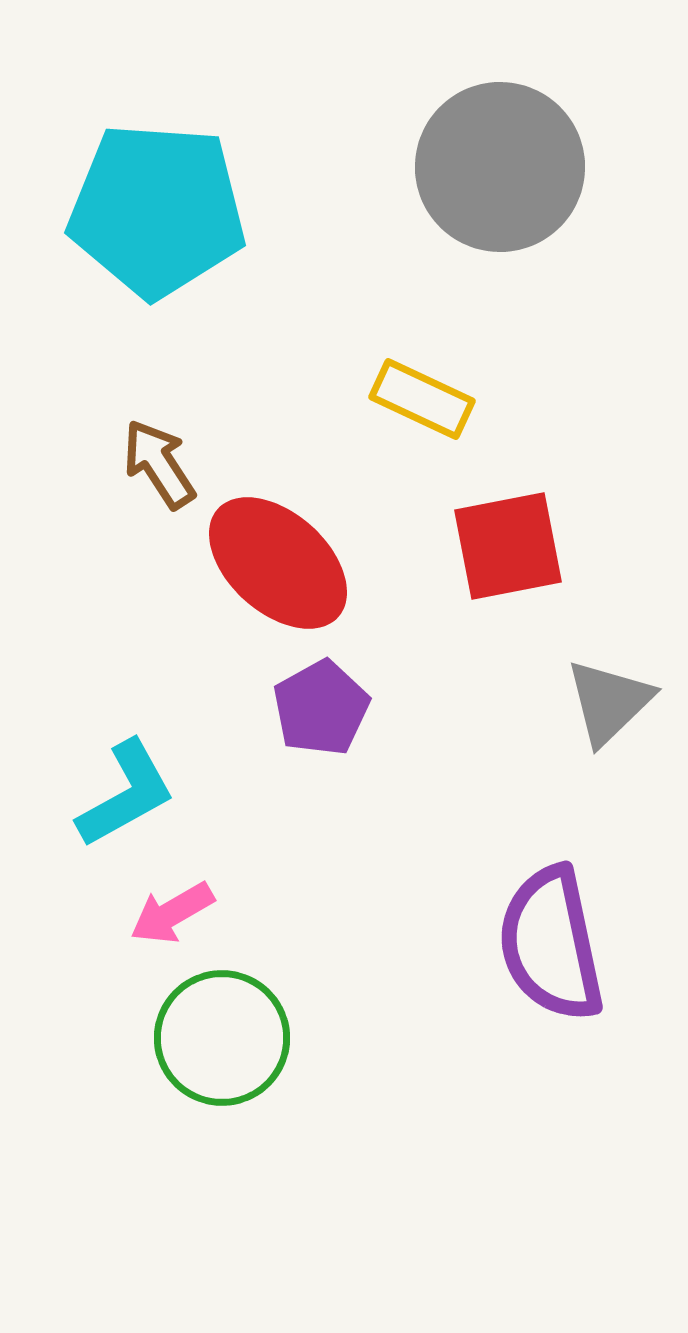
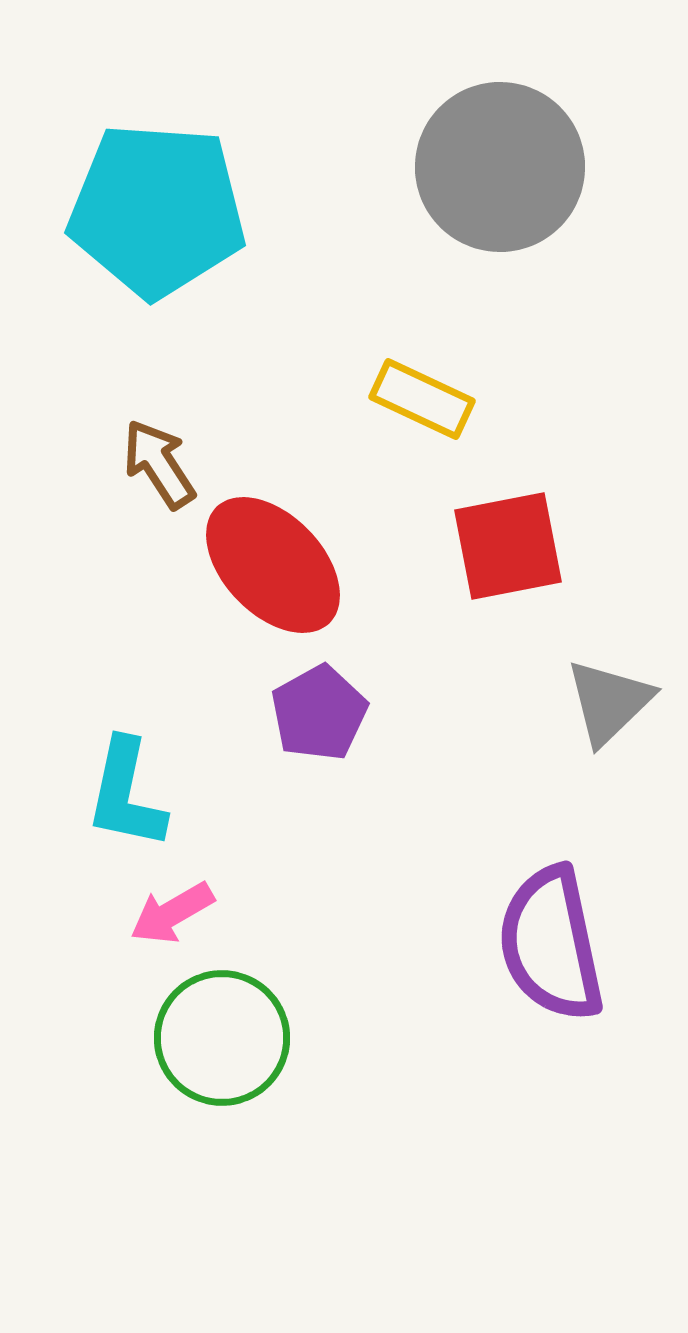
red ellipse: moved 5 px left, 2 px down; rotated 4 degrees clockwise
purple pentagon: moved 2 px left, 5 px down
cyan L-shape: rotated 131 degrees clockwise
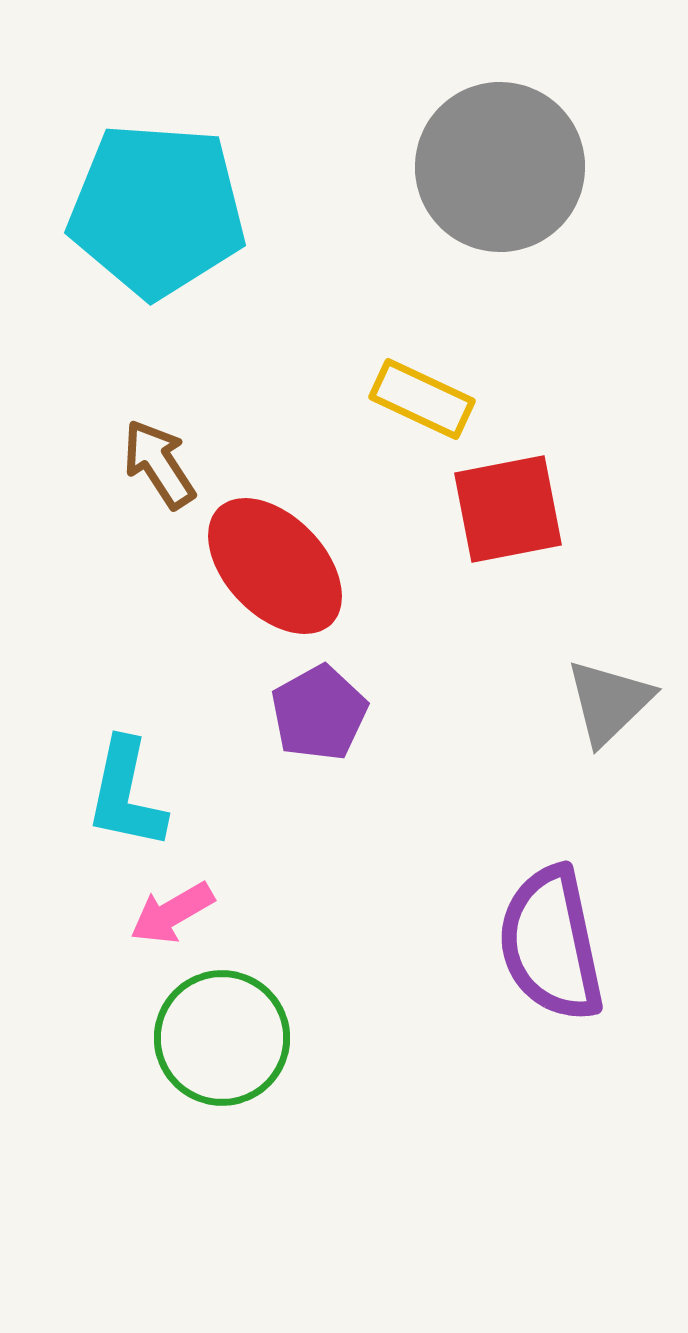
red square: moved 37 px up
red ellipse: moved 2 px right, 1 px down
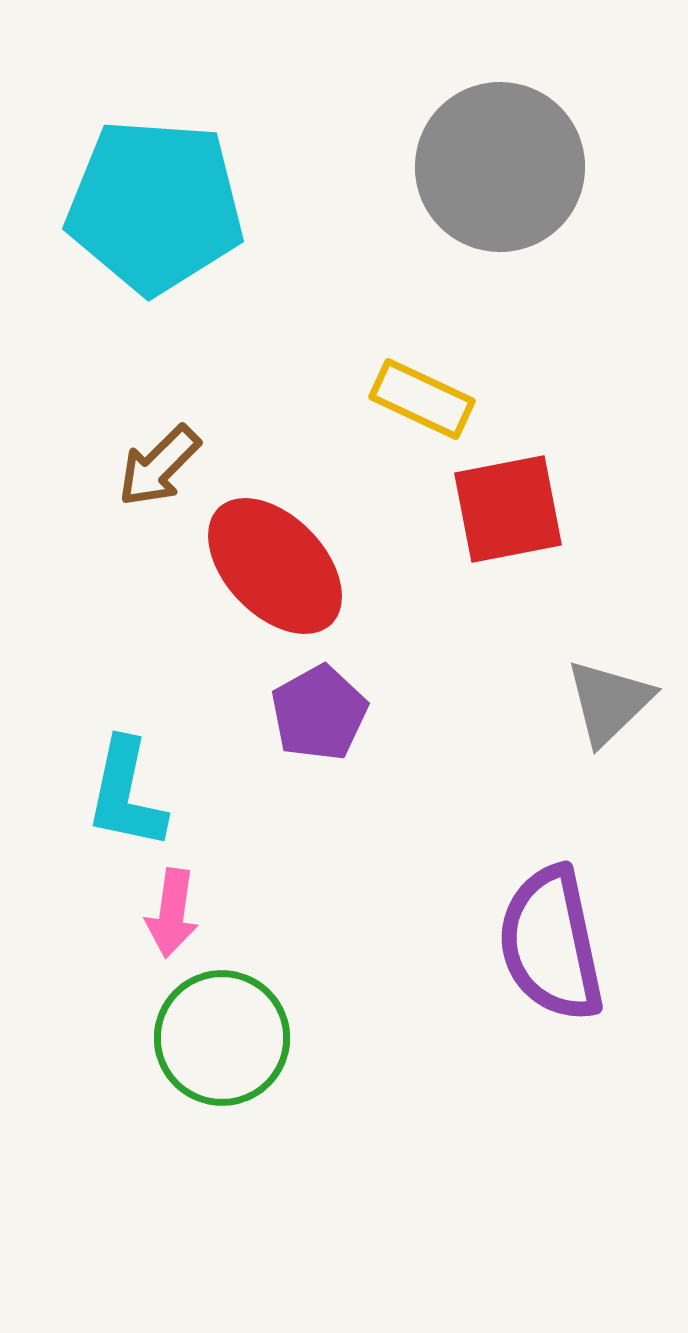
cyan pentagon: moved 2 px left, 4 px up
brown arrow: moved 2 px down; rotated 102 degrees counterclockwise
pink arrow: rotated 52 degrees counterclockwise
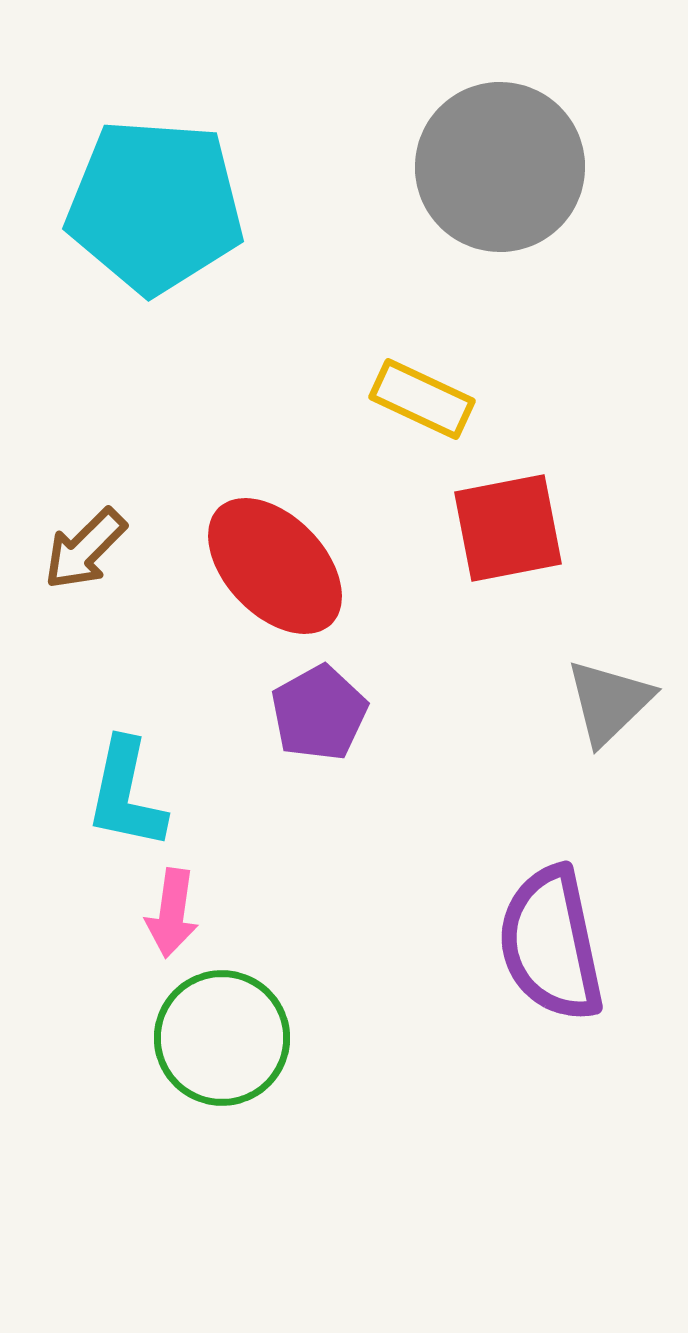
brown arrow: moved 74 px left, 83 px down
red square: moved 19 px down
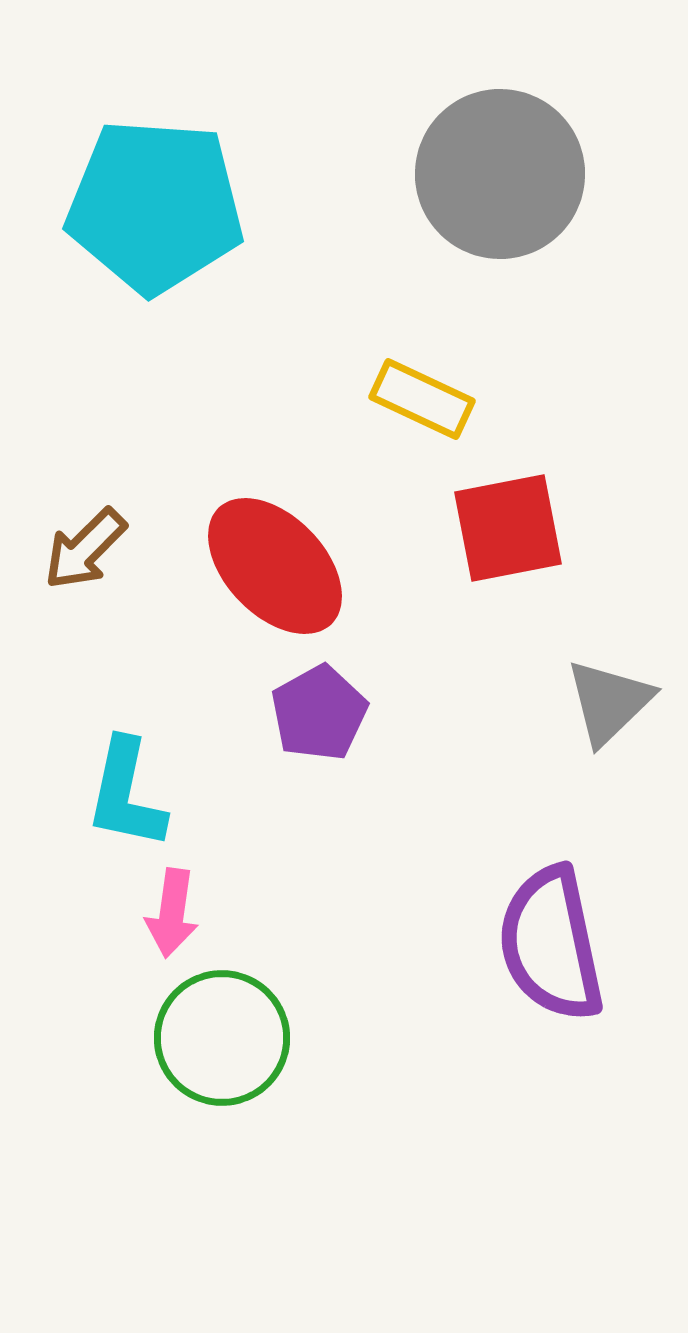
gray circle: moved 7 px down
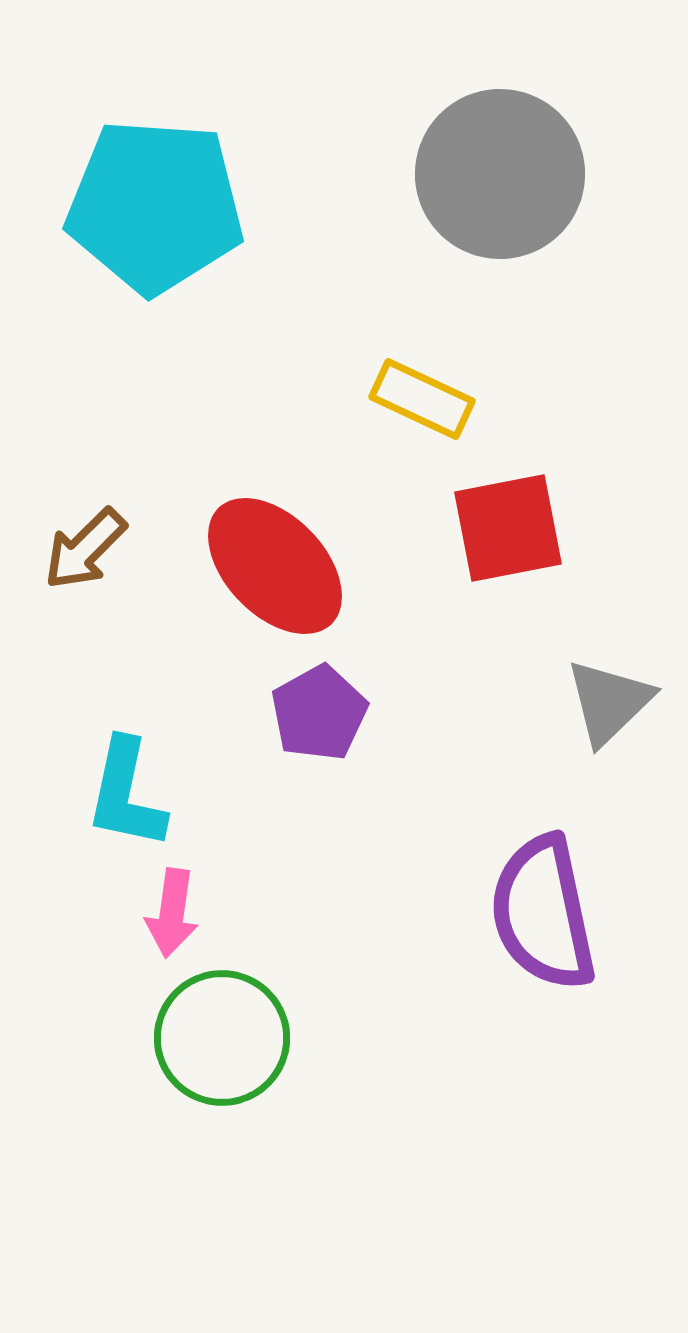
purple semicircle: moved 8 px left, 31 px up
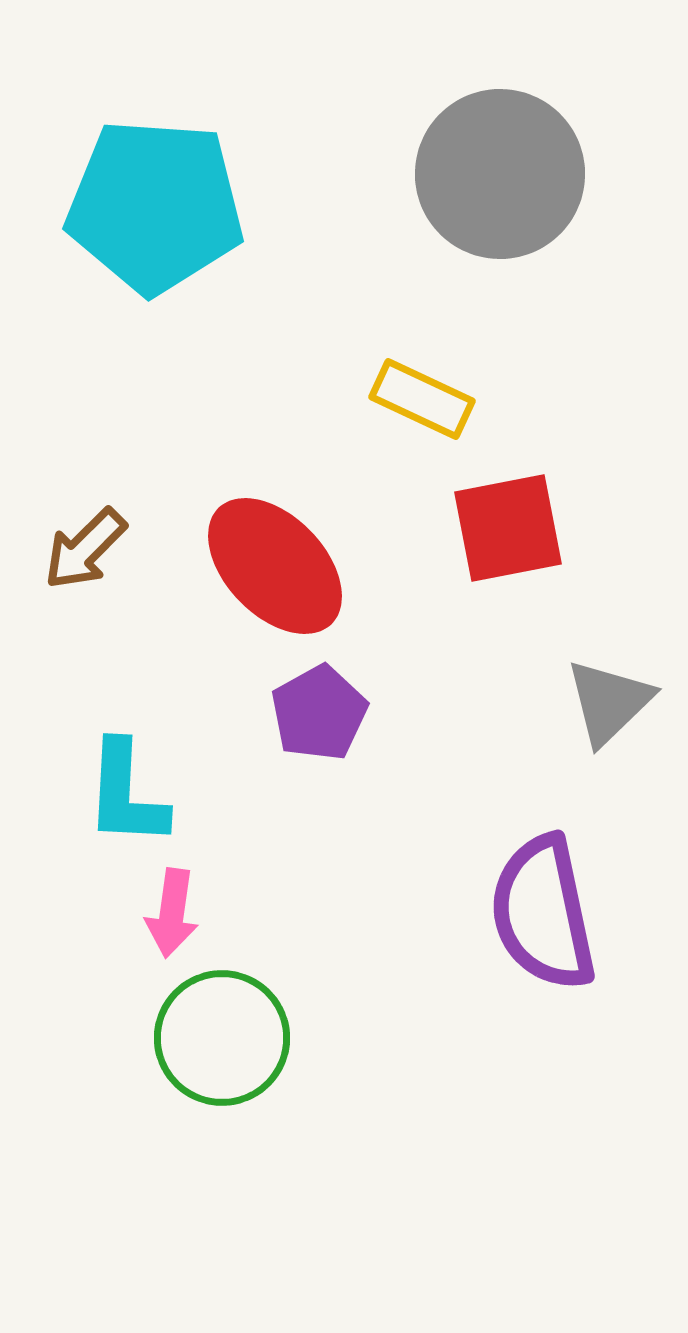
cyan L-shape: rotated 9 degrees counterclockwise
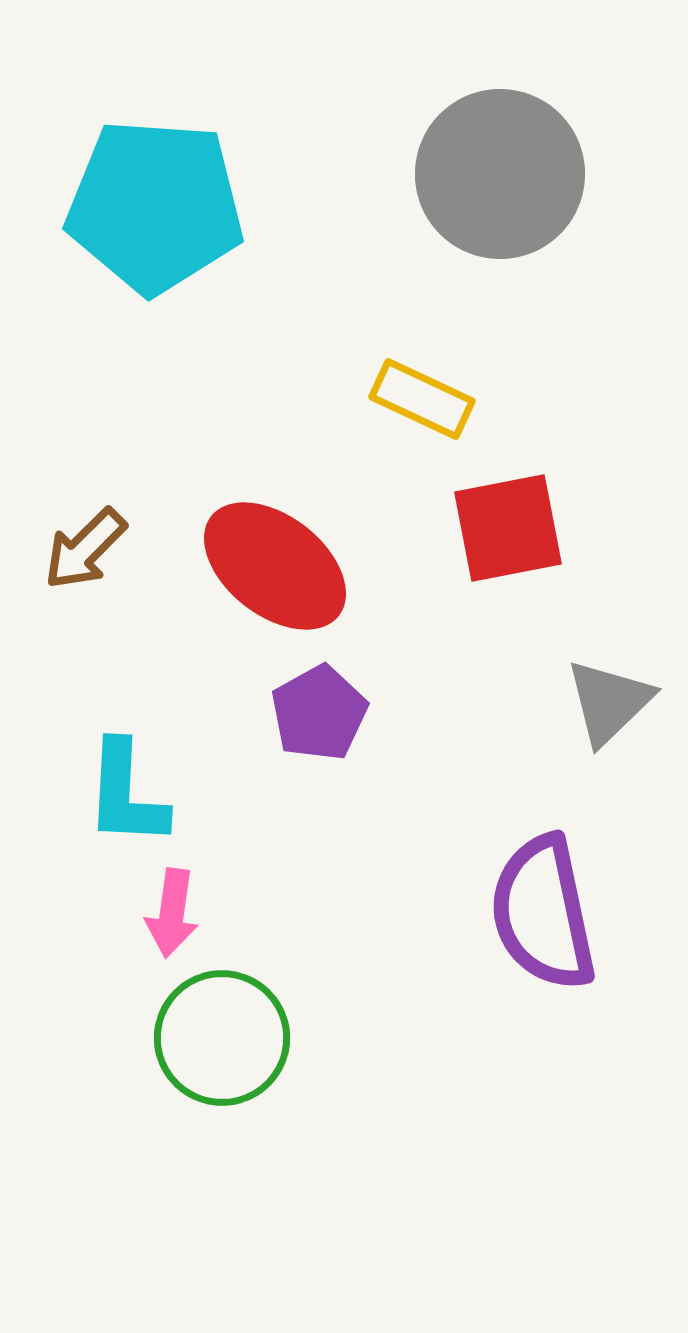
red ellipse: rotated 8 degrees counterclockwise
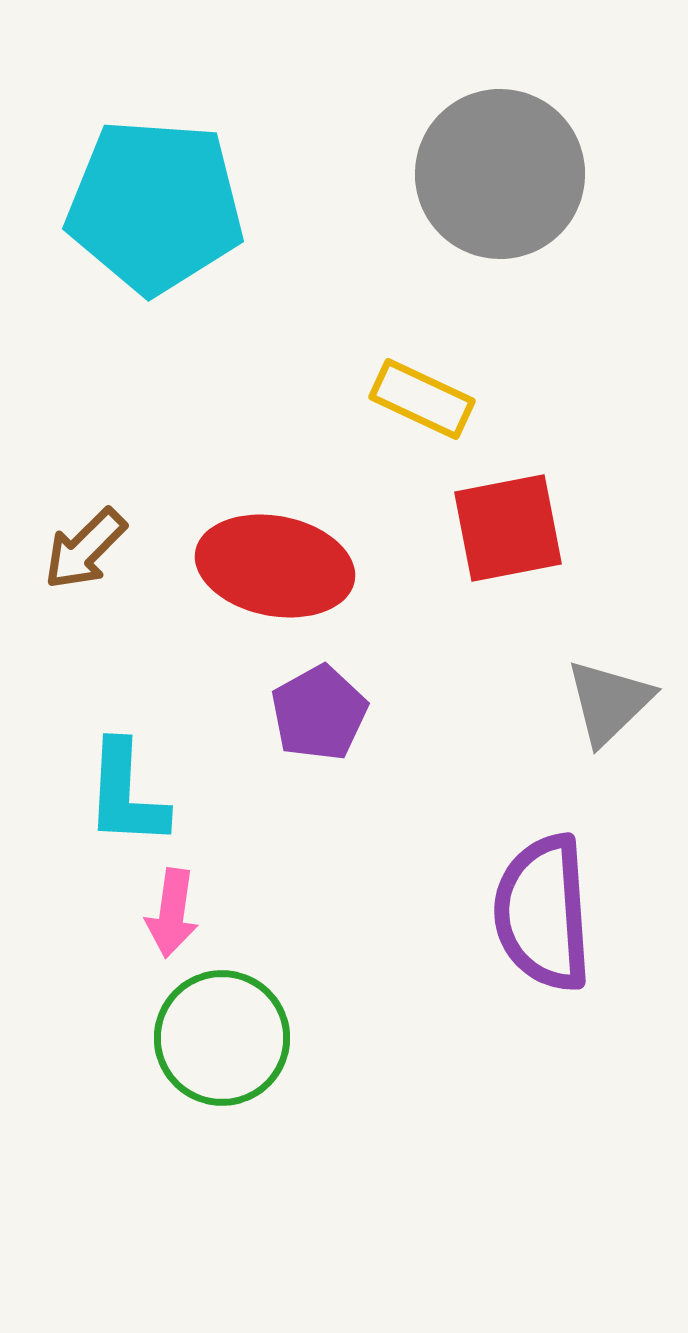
red ellipse: rotated 27 degrees counterclockwise
purple semicircle: rotated 8 degrees clockwise
